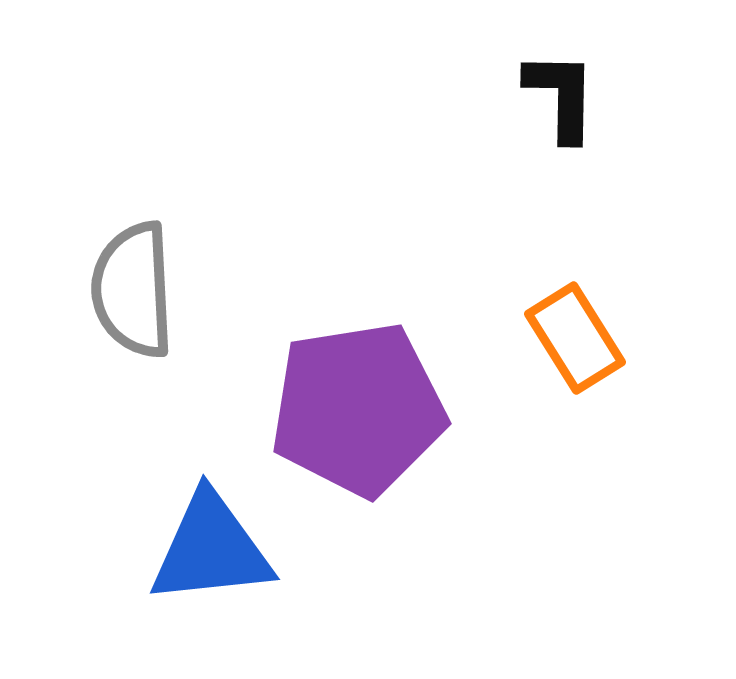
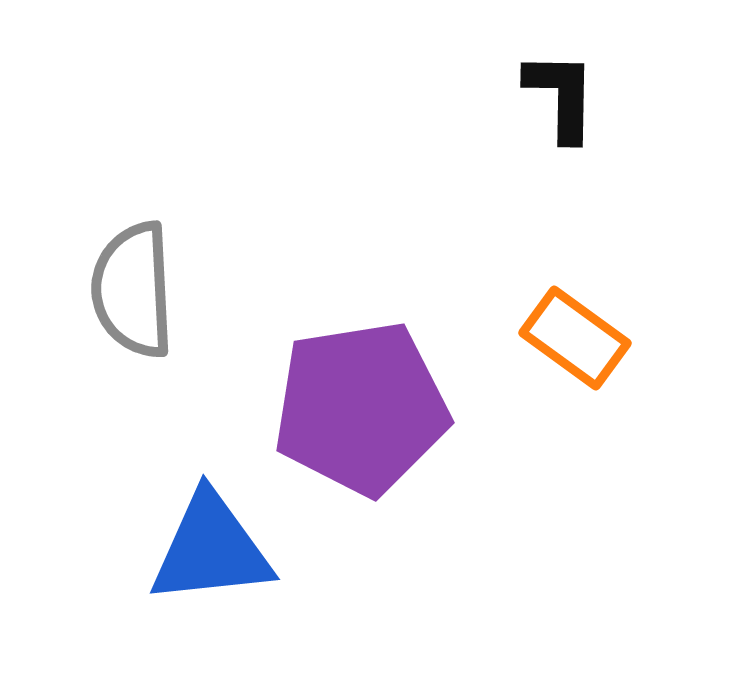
orange rectangle: rotated 22 degrees counterclockwise
purple pentagon: moved 3 px right, 1 px up
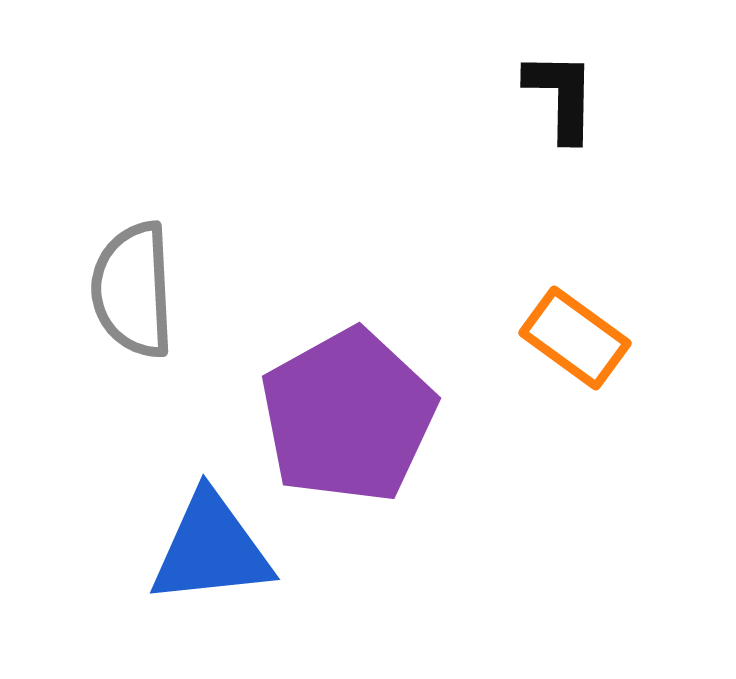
purple pentagon: moved 13 px left, 8 px down; rotated 20 degrees counterclockwise
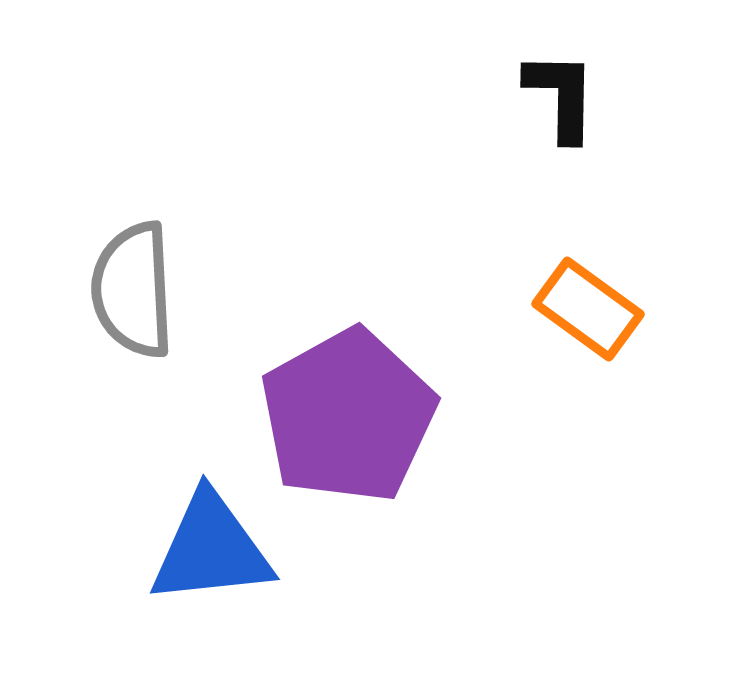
orange rectangle: moved 13 px right, 29 px up
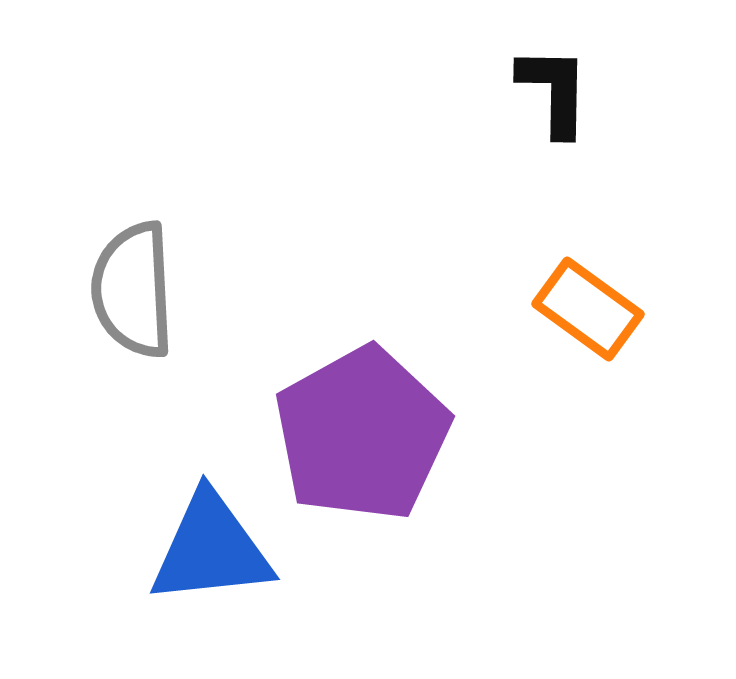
black L-shape: moved 7 px left, 5 px up
purple pentagon: moved 14 px right, 18 px down
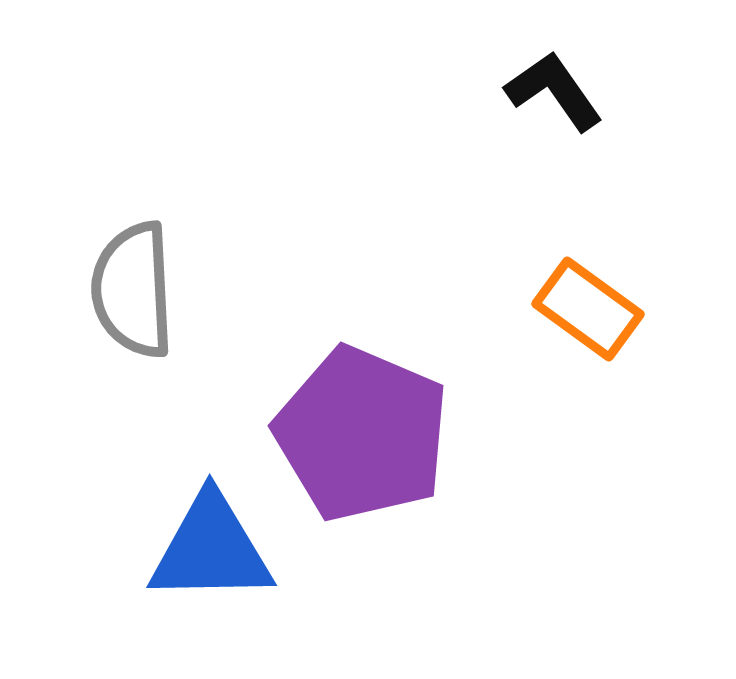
black L-shape: rotated 36 degrees counterclockwise
purple pentagon: rotated 20 degrees counterclockwise
blue triangle: rotated 5 degrees clockwise
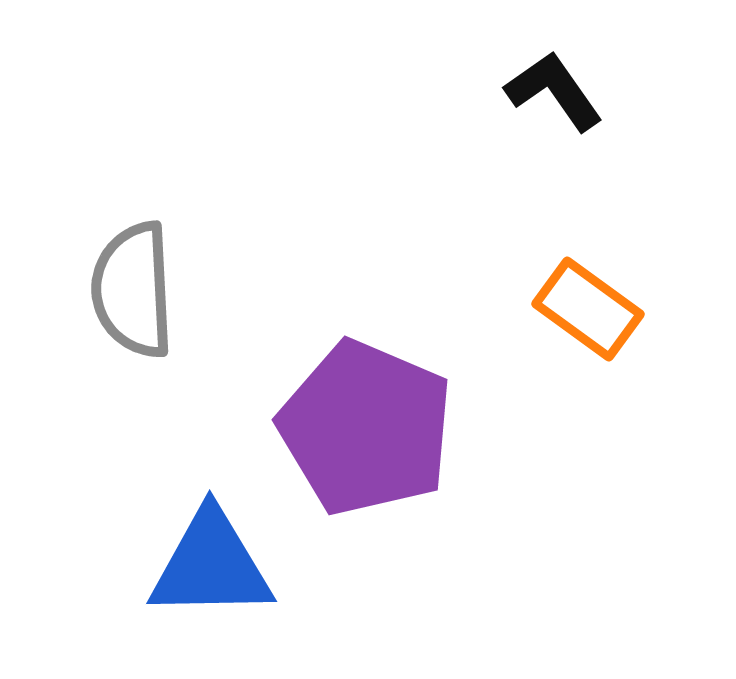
purple pentagon: moved 4 px right, 6 px up
blue triangle: moved 16 px down
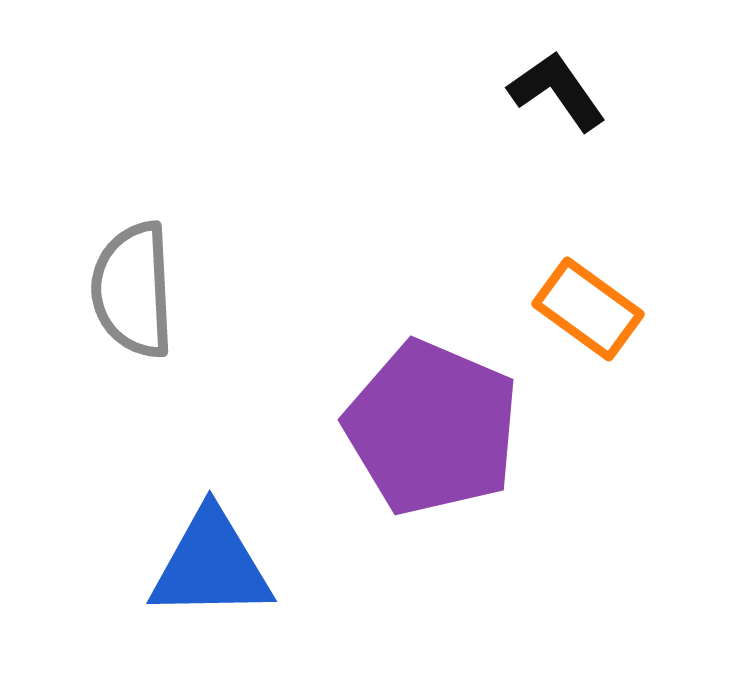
black L-shape: moved 3 px right
purple pentagon: moved 66 px right
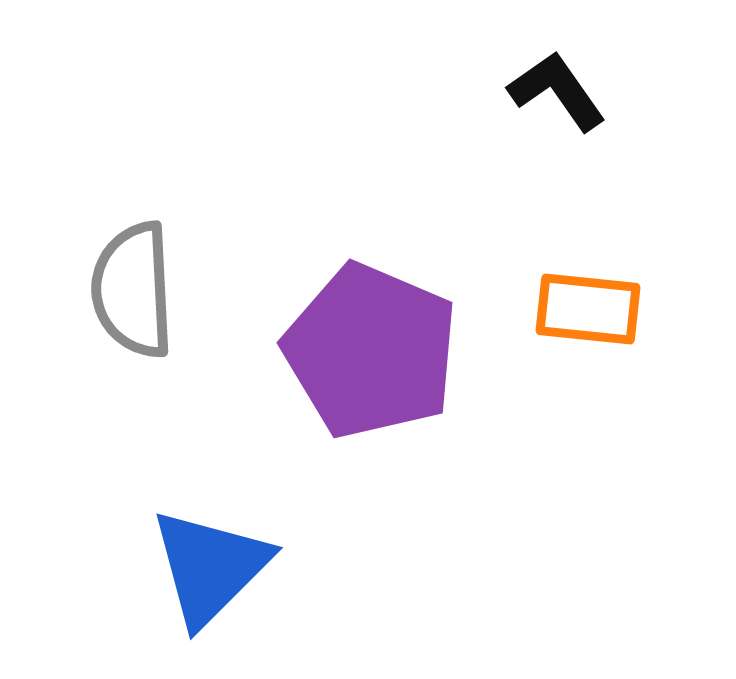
orange rectangle: rotated 30 degrees counterclockwise
purple pentagon: moved 61 px left, 77 px up
blue triangle: moved 1 px left, 2 px down; rotated 44 degrees counterclockwise
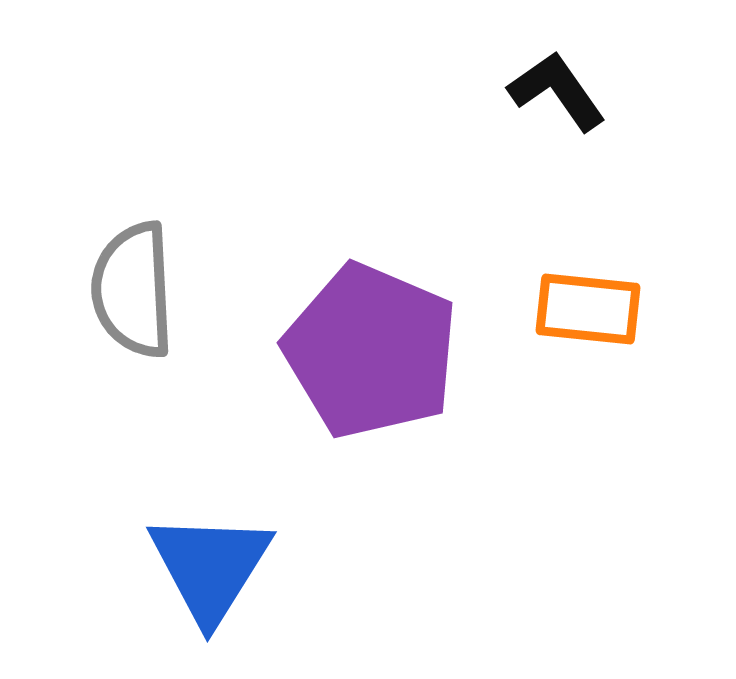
blue triangle: rotated 13 degrees counterclockwise
